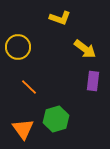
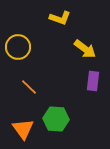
green hexagon: rotated 20 degrees clockwise
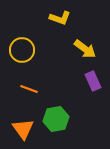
yellow circle: moved 4 px right, 3 px down
purple rectangle: rotated 30 degrees counterclockwise
orange line: moved 2 px down; rotated 24 degrees counterclockwise
green hexagon: rotated 15 degrees counterclockwise
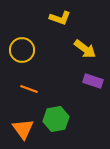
purple rectangle: rotated 48 degrees counterclockwise
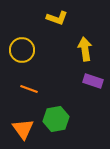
yellow L-shape: moved 3 px left
yellow arrow: rotated 135 degrees counterclockwise
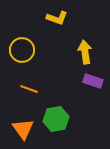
yellow arrow: moved 3 px down
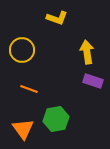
yellow arrow: moved 2 px right
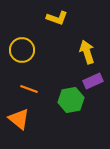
yellow arrow: rotated 10 degrees counterclockwise
purple rectangle: rotated 42 degrees counterclockwise
green hexagon: moved 15 px right, 19 px up
orange triangle: moved 4 px left, 10 px up; rotated 15 degrees counterclockwise
